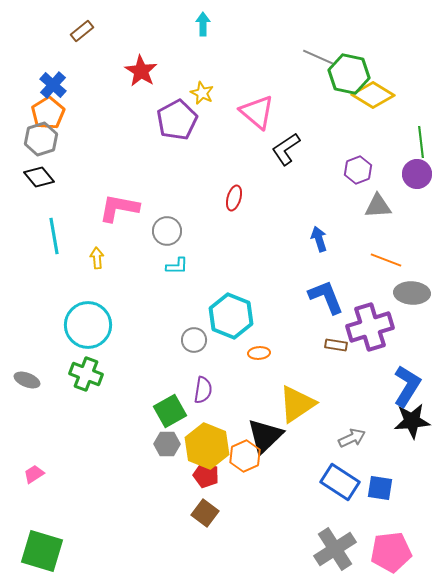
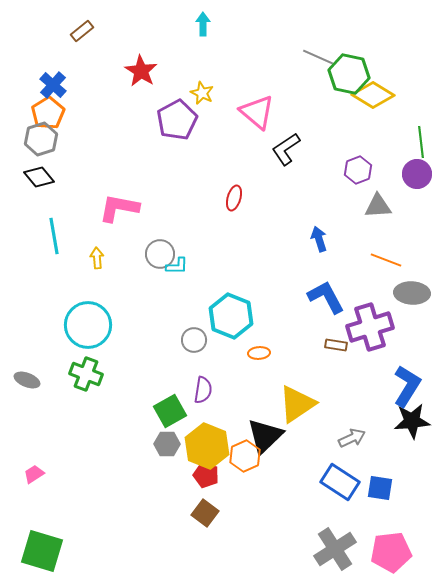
gray circle at (167, 231): moved 7 px left, 23 px down
blue L-shape at (326, 297): rotated 6 degrees counterclockwise
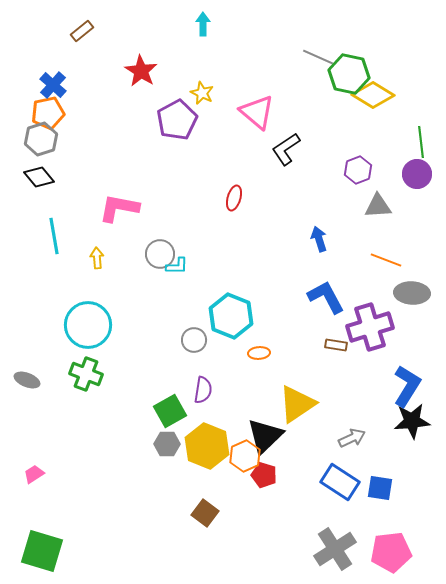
orange pentagon at (48, 113): rotated 20 degrees clockwise
red pentagon at (206, 475): moved 58 px right
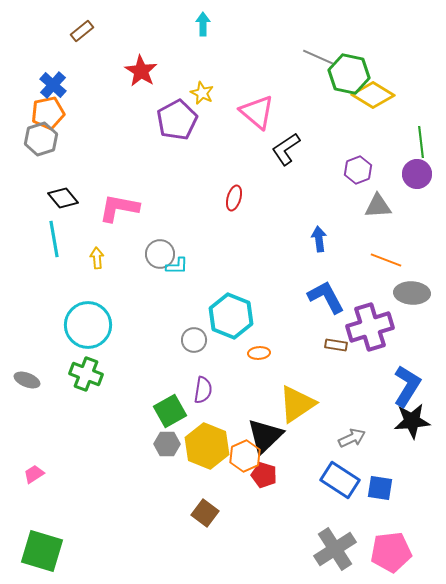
black diamond at (39, 177): moved 24 px right, 21 px down
cyan line at (54, 236): moved 3 px down
blue arrow at (319, 239): rotated 10 degrees clockwise
blue rectangle at (340, 482): moved 2 px up
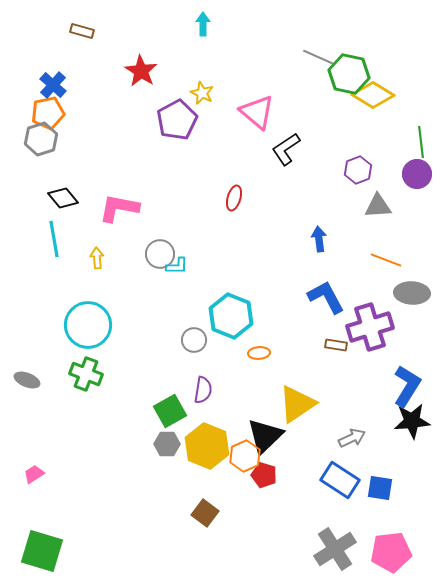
brown rectangle at (82, 31): rotated 55 degrees clockwise
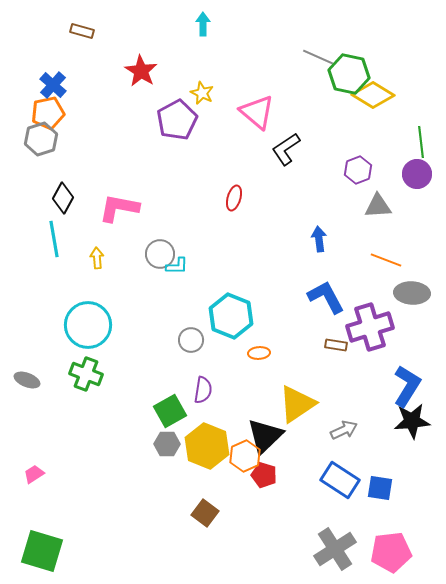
black diamond at (63, 198): rotated 68 degrees clockwise
gray circle at (194, 340): moved 3 px left
gray arrow at (352, 438): moved 8 px left, 8 px up
